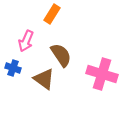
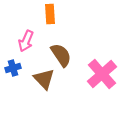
orange rectangle: moved 2 px left; rotated 36 degrees counterclockwise
blue cross: rotated 35 degrees counterclockwise
pink cross: rotated 32 degrees clockwise
brown triangle: rotated 10 degrees clockwise
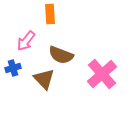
pink arrow: rotated 15 degrees clockwise
brown semicircle: rotated 145 degrees clockwise
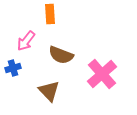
brown triangle: moved 5 px right, 12 px down
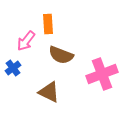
orange rectangle: moved 2 px left, 10 px down
blue cross: rotated 21 degrees counterclockwise
pink cross: rotated 20 degrees clockwise
brown triangle: moved 1 px down; rotated 20 degrees counterclockwise
